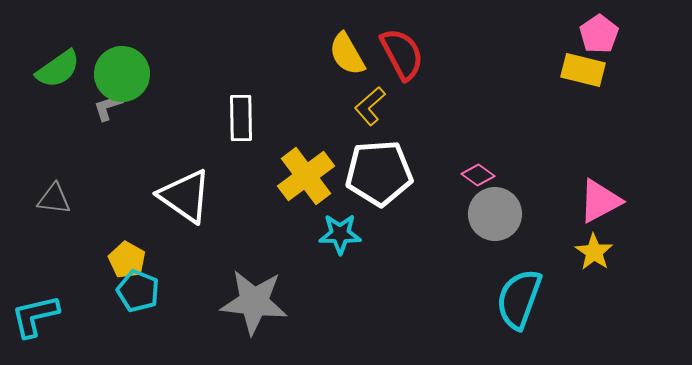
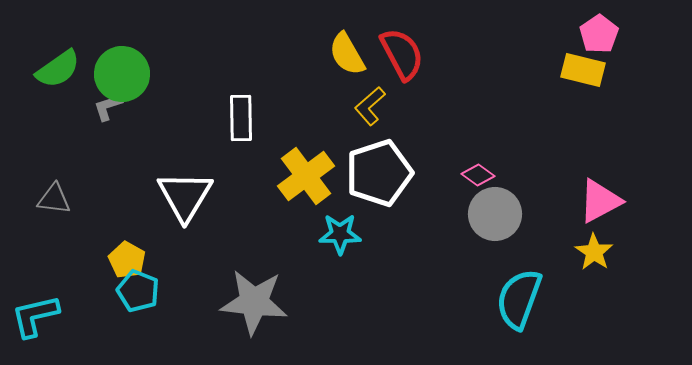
white pentagon: rotated 14 degrees counterclockwise
white triangle: rotated 26 degrees clockwise
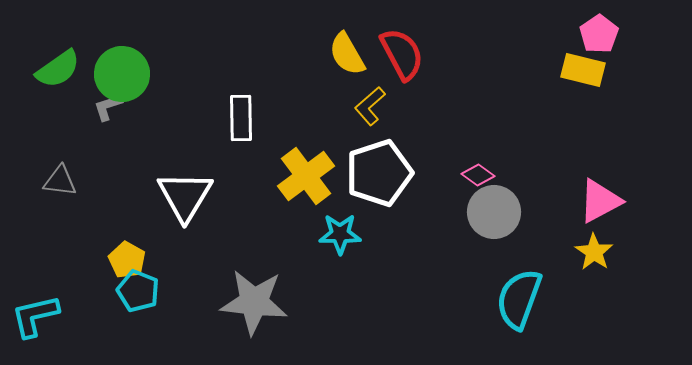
gray triangle: moved 6 px right, 18 px up
gray circle: moved 1 px left, 2 px up
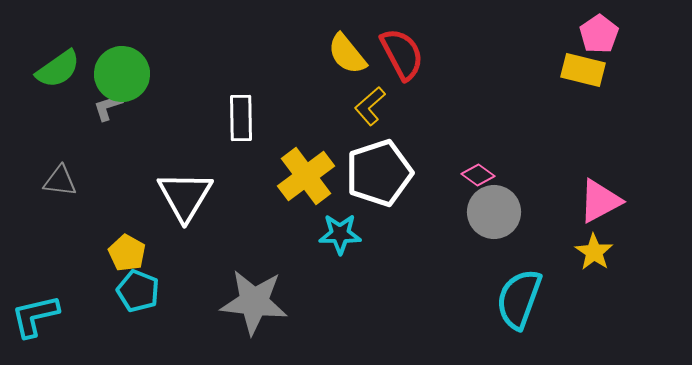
yellow semicircle: rotated 9 degrees counterclockwise
yellow pentagon: moved 7 px up
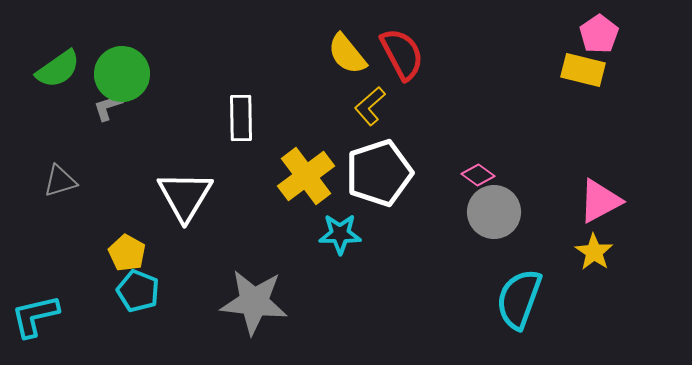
gray triangle: rotated 24 degrees counterclockwise
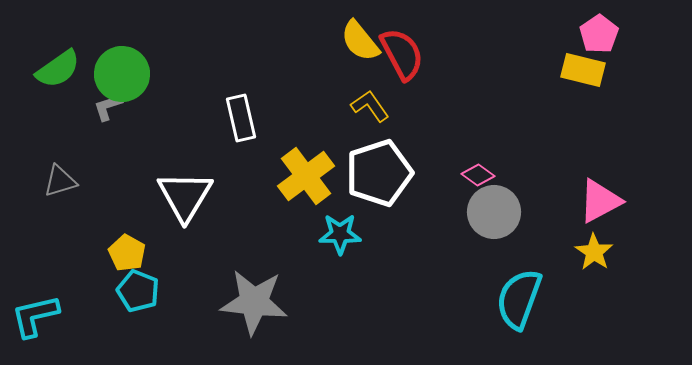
yellow semicircle: moved 13 px right, 13 px up
yellow L-shape: rotated 96 degrees clockwise
white rectangle: rotated 12 degrees counterclockwise
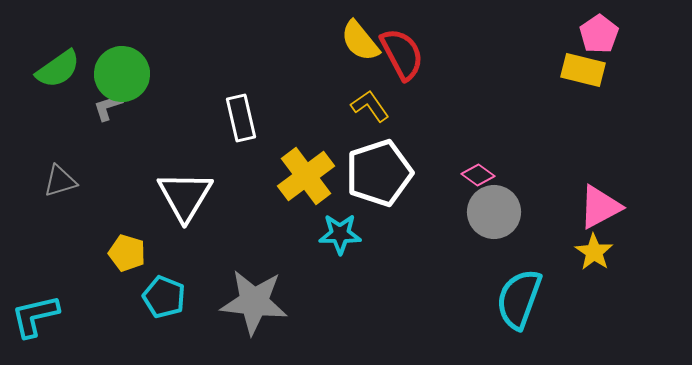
pink triangle: moved 6 px down
yellow pentagon: rotated 12 degrees counterclockwise
cyan pentagon: moved 26 px right, 6 px down
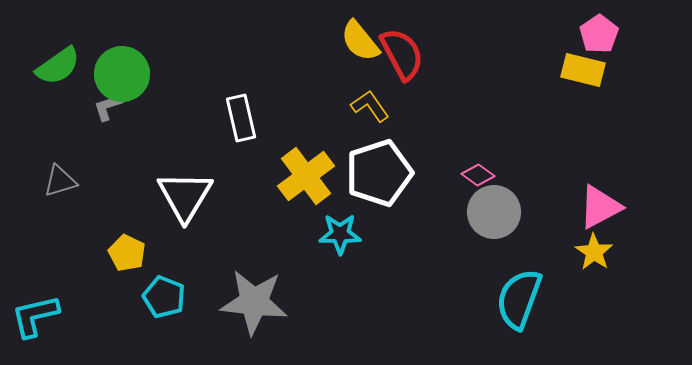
green semicircle: moved 3 px up
yellow pentagon: rotated 9 degrees clockwise
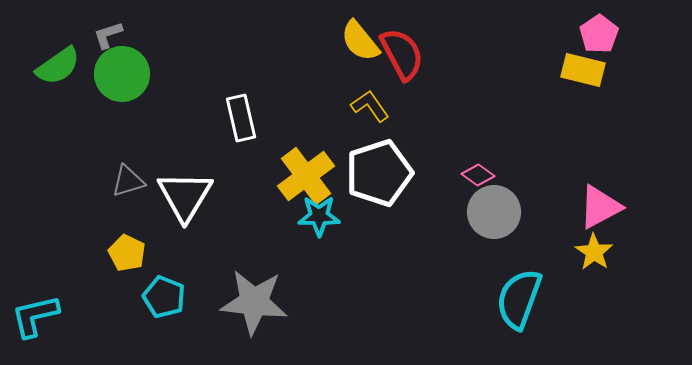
gray L-shape: moved 72 px up
gray triangle: moved 68 px right
cyan star: moved 21 px left, 18 px up
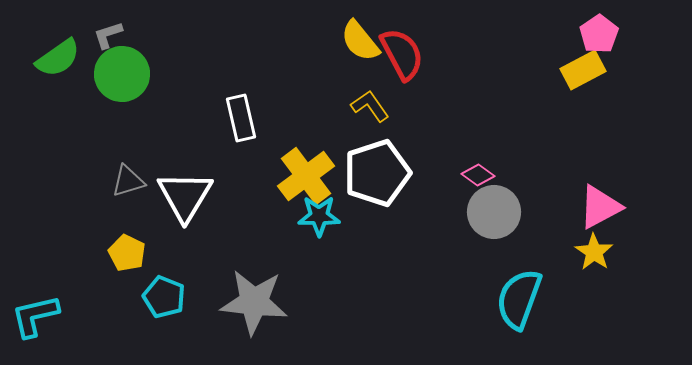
green semicircle: moved 8 px up
yellow rectangle: rotated 42 degrees counterclockwise
white pentagon: moved 2 px left
